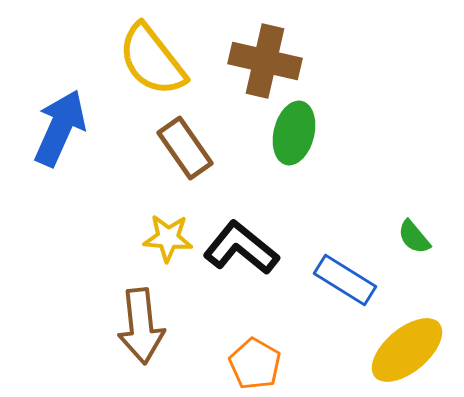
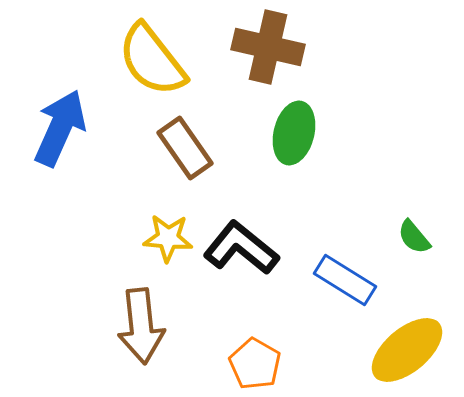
brown cross: moved 3 px right, 14 px up
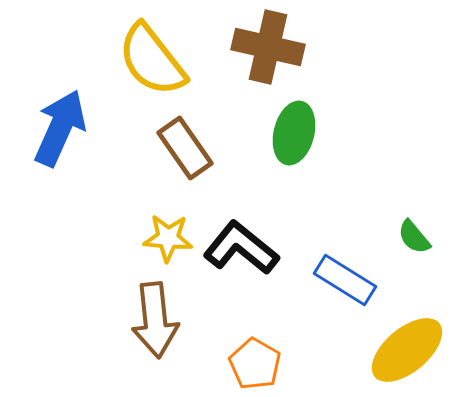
brown arrow: moved 14 px right, 6 px up
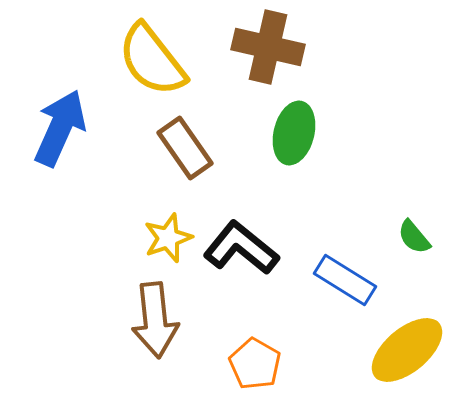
yellow star: rotated 24 degrees counterclockwise
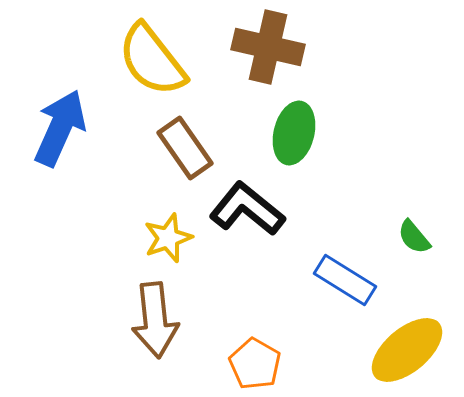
black L-shape: moved 6 px right, 39 px up
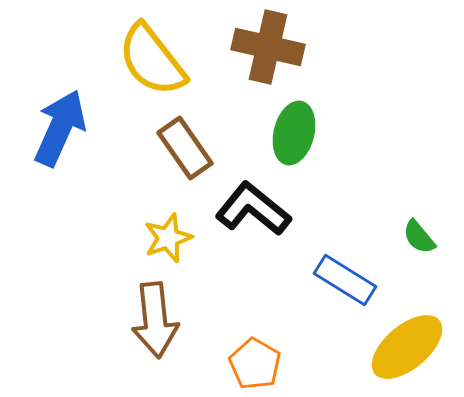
black L-shape: moved 6 px right
green semicircle: moved 5 px right
yellow ellipse: moved 3 px up
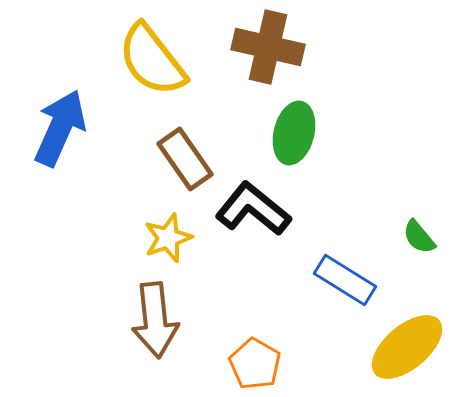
brown rectangle: moved 11 px down
